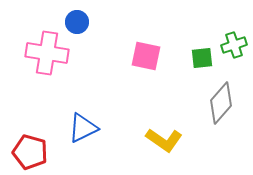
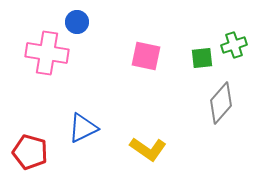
yellow L-shape: moved 16 px left, 9 px down
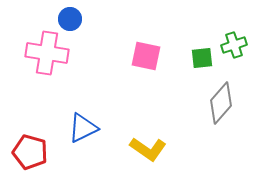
blue circle: moved 7 px left, 3 px up
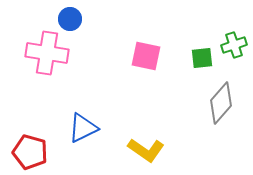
yellow L-shape: moved 2 px left, 1 px down
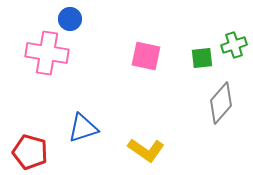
blue triangle: rotated 8 degrees clockwise
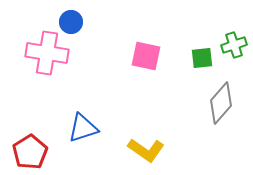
blue circle: moved 1 px right, 3 px down
red pentagon: rotated 24 degrees clockwise
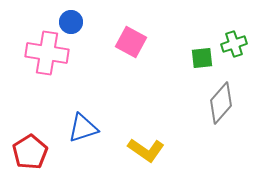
green cross: moved 1 px up
pink square: moved 15 px left, 14 px up; rotated 16 degrees clockwise
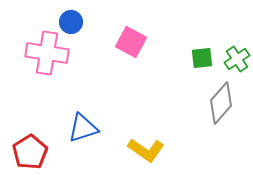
green cross: moved 3 px right, 15 px down; rotated 15 degrees counterclockwise
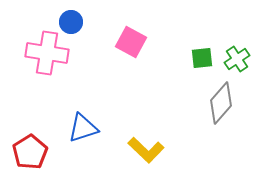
yellow L-shape: rotated 9 degrees clockwise
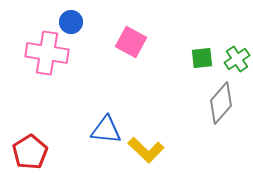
blue triangle: moved 23 px right, 2 px down; rotated 24 degrees clockwise
